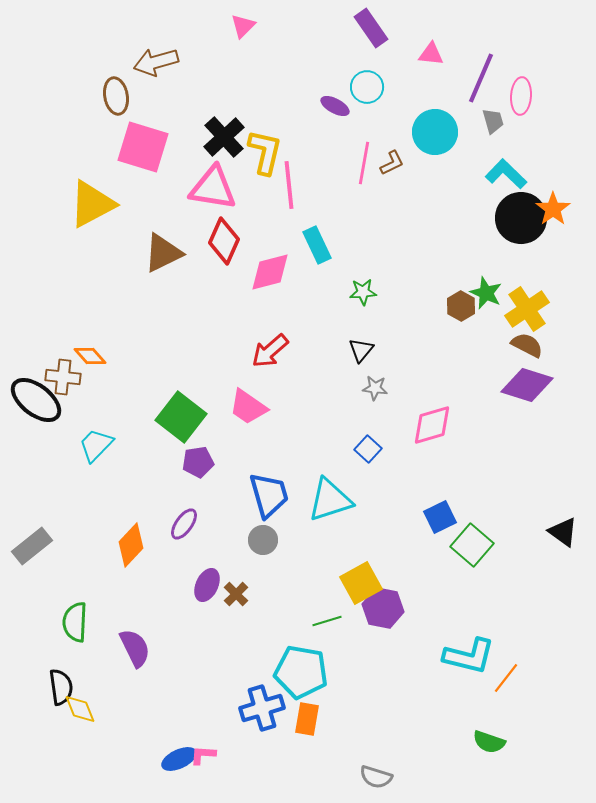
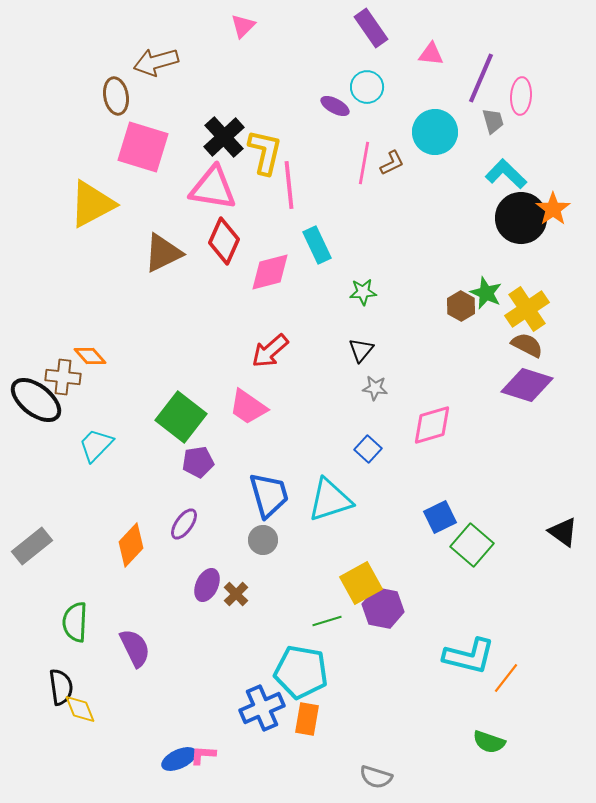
blue cross at (262, 708): rotated 6 degrees counterclockwise
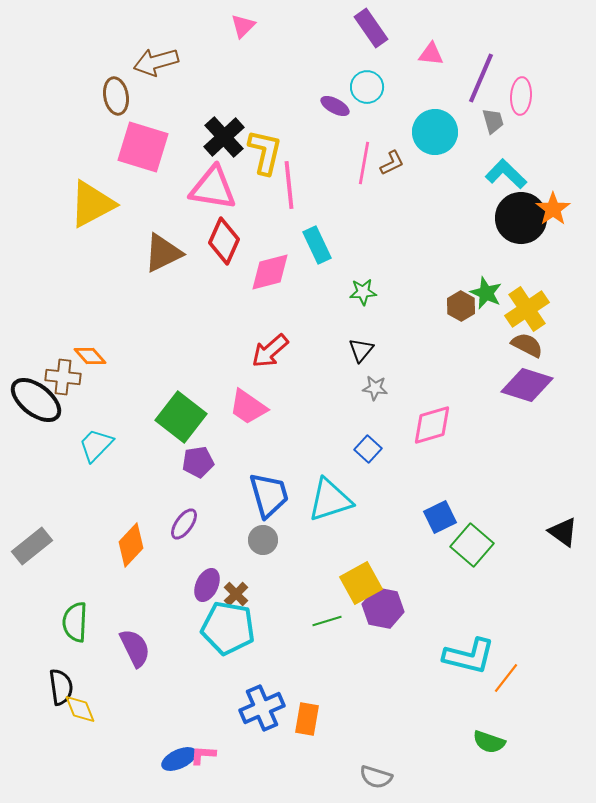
cyan pentagon at (301, 672): moved 73 px left, 44 px up
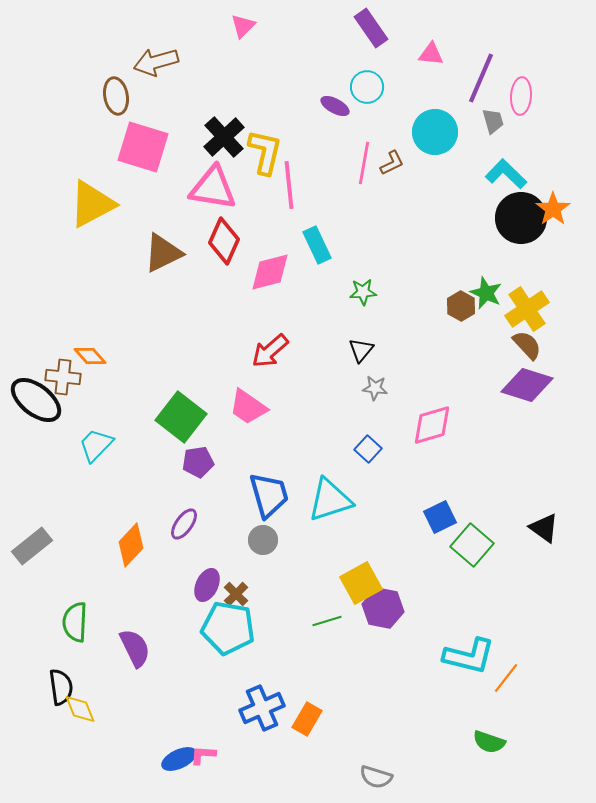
brown semicircle at (527, 345): rotated 20 degrees clockwise
black triangle at (563, 532): moved 19 px left, 4 px up
orange rectangle at (307, 719): rotated 20 degrees clockwise
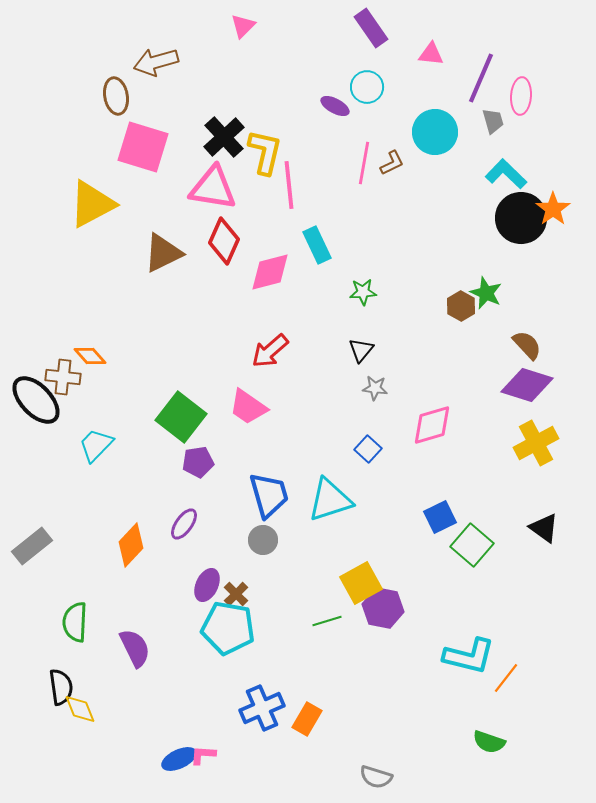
yellow cross at (527, 309): moved 9 px right, 134 px down; rotated 6 degrees clockwise
black ellipse at (36, 400): rotated 8 degrees clockwise
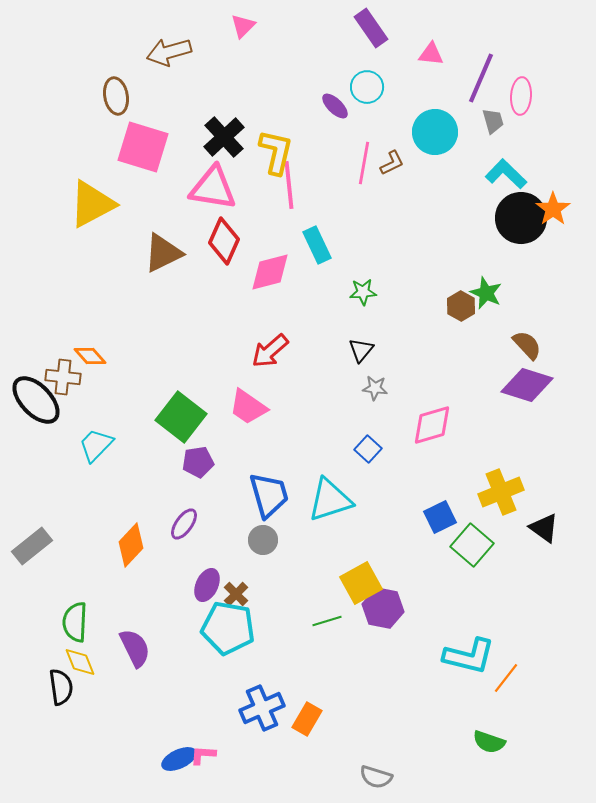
brown arrow at (156, 62): moved 13 px right, 10 px up
purple ellipse at (335, 106): rotated 16 degrees clockwise
yellow L-shape at (265, 152): moved 11 px right
yellow cross at (536, 443): moved 35 px left, 49 px down; rotated 6 degrees clockwise
yellow diamond at (80, 709): moved 47 px up
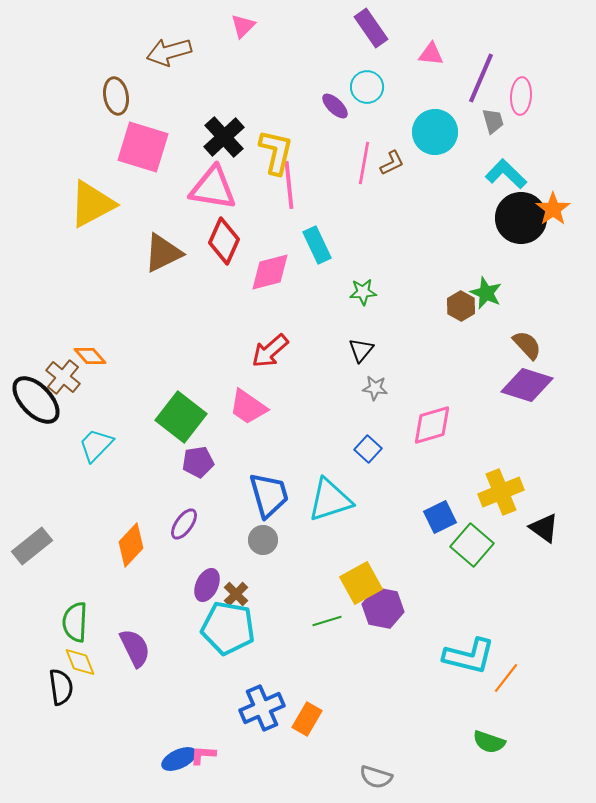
brown cross at (63, 377): rotated 32 degrees clockwise
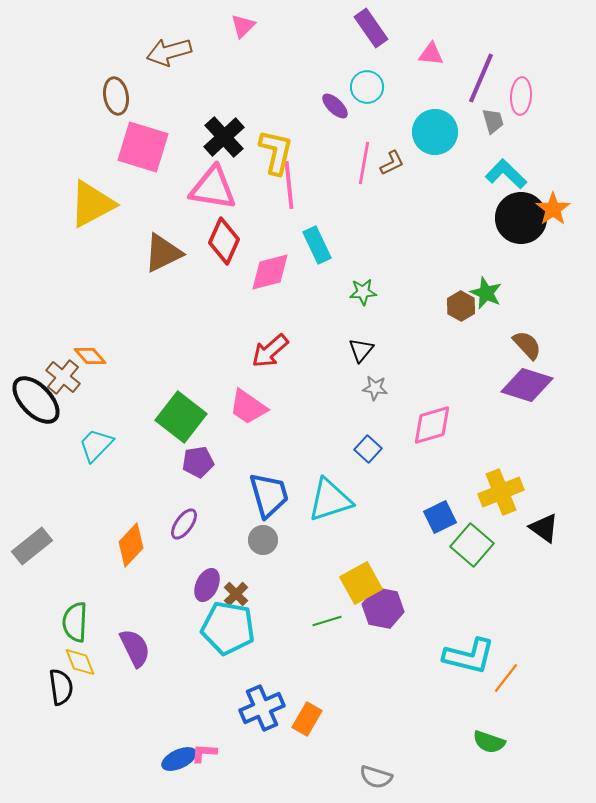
pink L-shape at (203, 755): moved 1 px right, 2 px up
